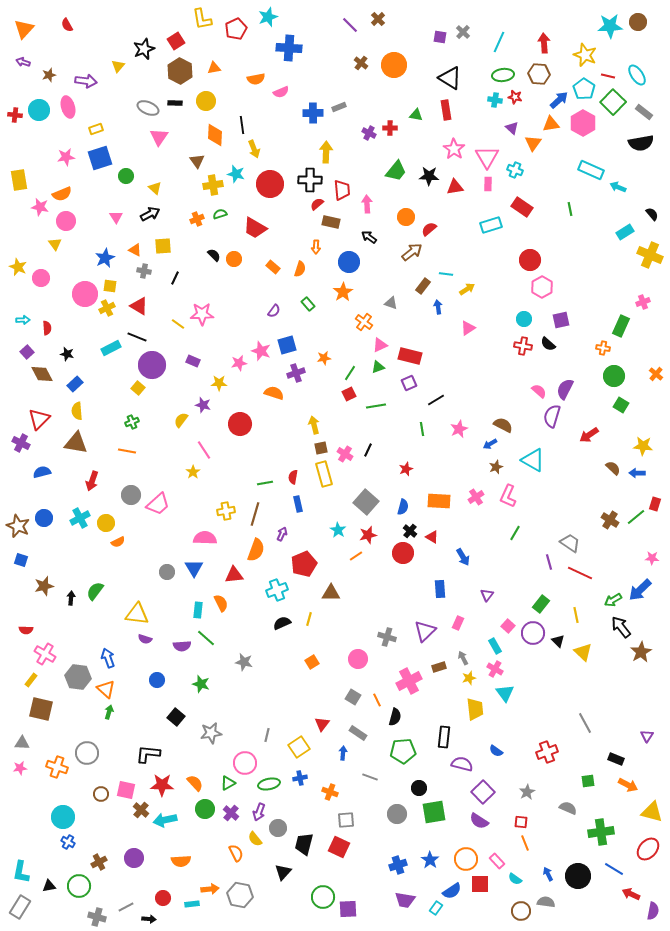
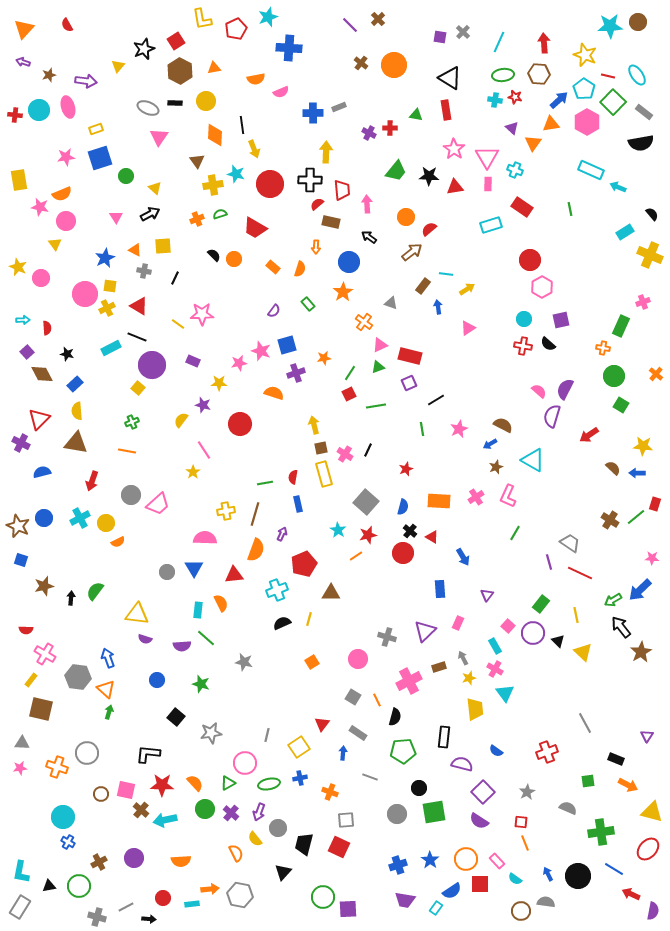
pink hexagon at (583, 123): moved 4 px right, 1 px up
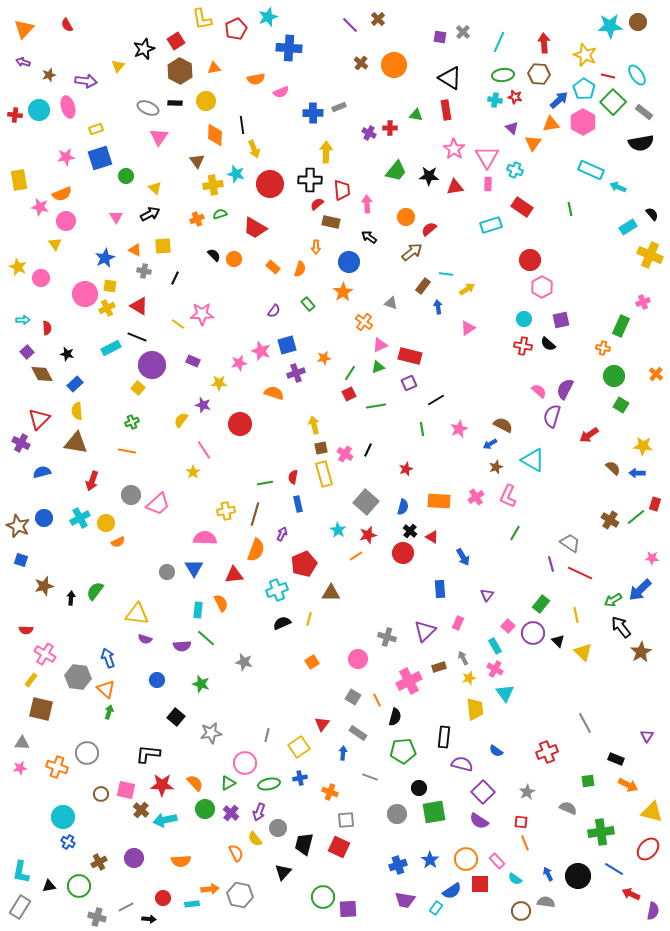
pink hexagon at (587, 122): moved 4 px left
cyan rectangle at (625, 232): moved 3 px right, 5 px up
purple line at (549, 562): moved 2 px right, 2 px down
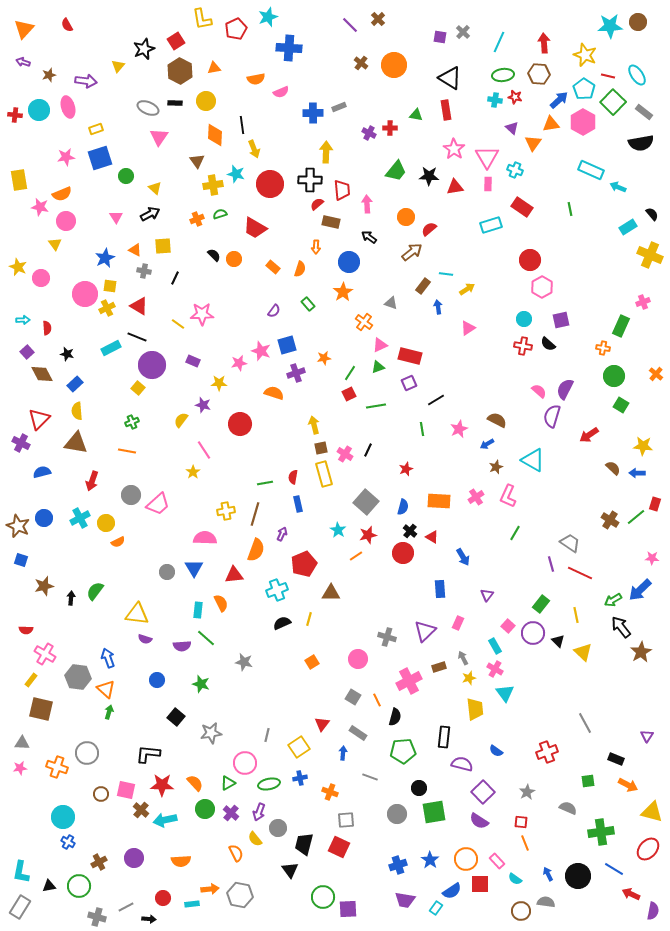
brown semicircle at (503, 425): moved 6 px left, 5 px up
blue arrow at (490, 444): moved 3 px left
black triangle at (283, 872): moved 7 px right, 2 px up; rotated 18 degrees counterclockwise
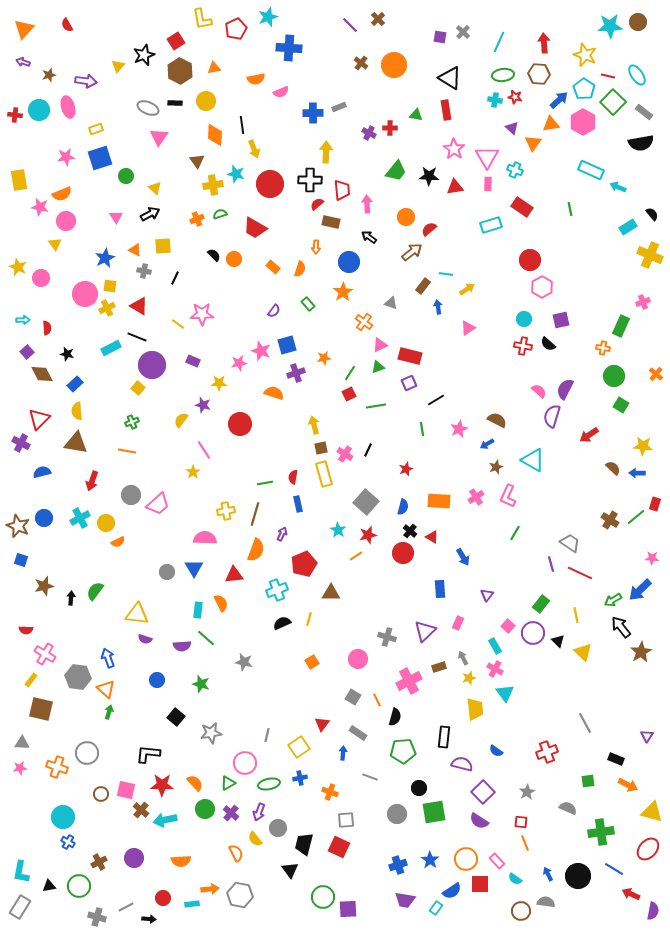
black star at (144, 49): moved 6 px down
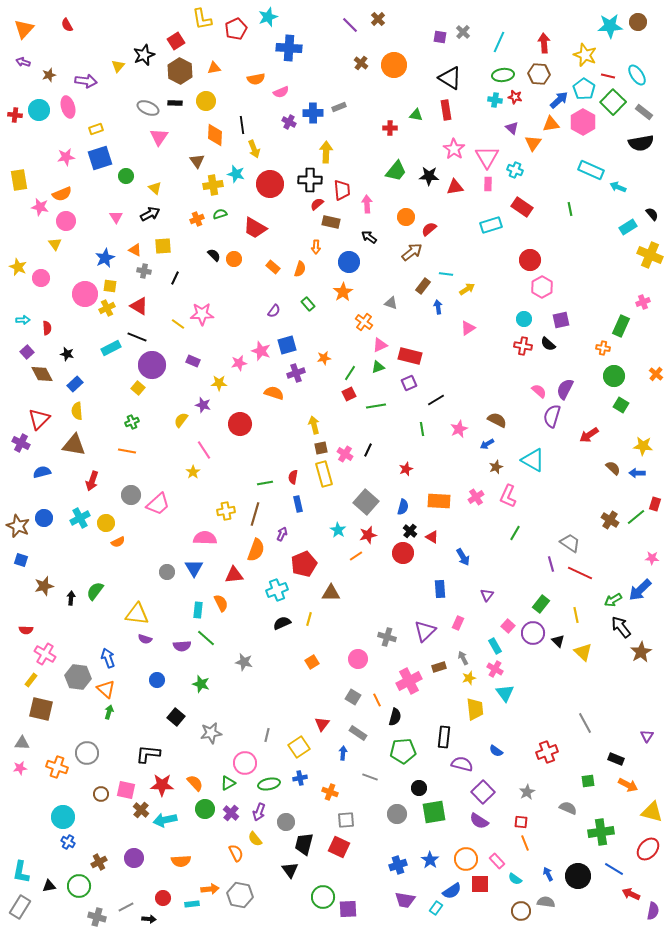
purple cross at (369, 133): moved 80 px left, 11 px up
brown triangle at (76, 443): moved 2 px left, 2 px down
gray circle at (278, 828): moved 8 px right, 6 px up
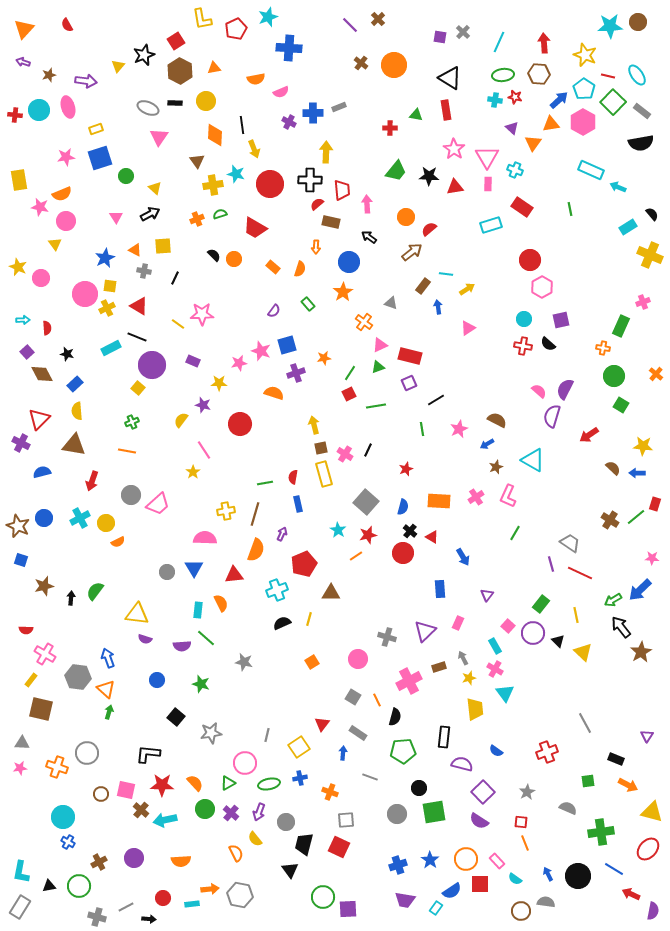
gray rectangle at (644, 112): moved 2 px left, 1 px up
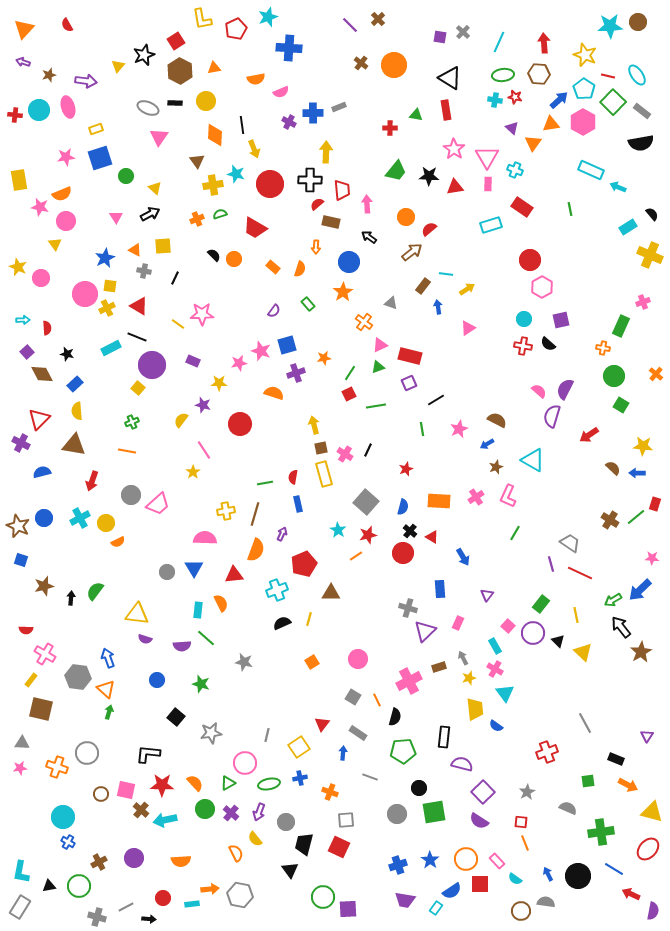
gray cross at (387, 637): moved 21 px right, 29 px up
blue semicircle at (496, 751): moved 25 px up
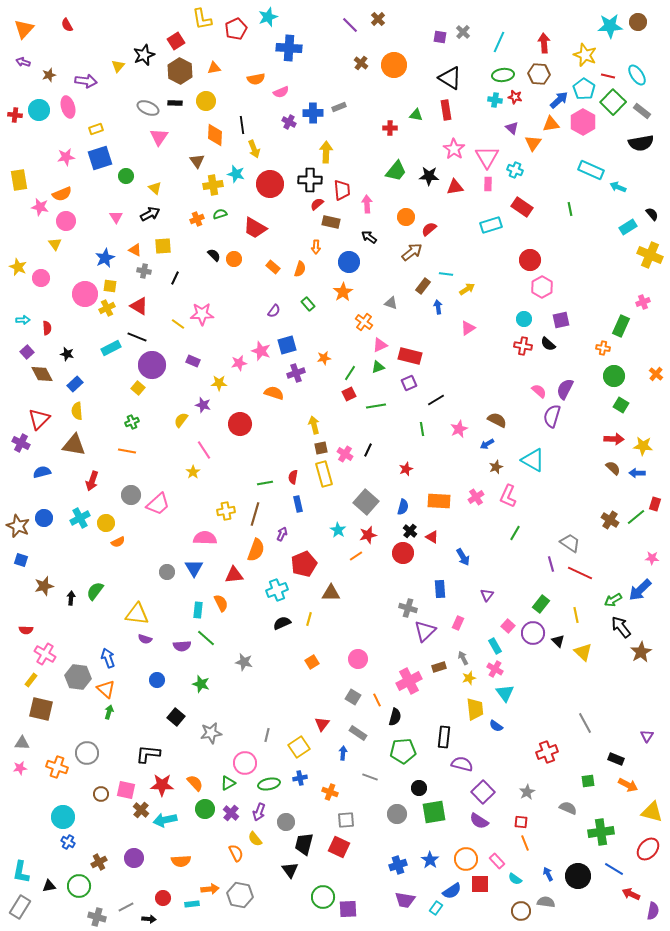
red arrow at (589, 435): moved 25 px right, 4 px down; rotated 144 degrees counterclockwise
